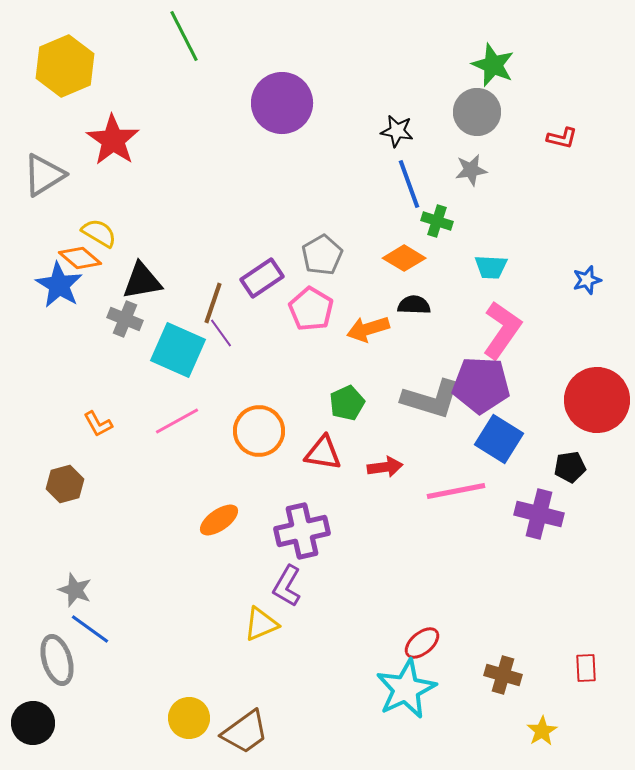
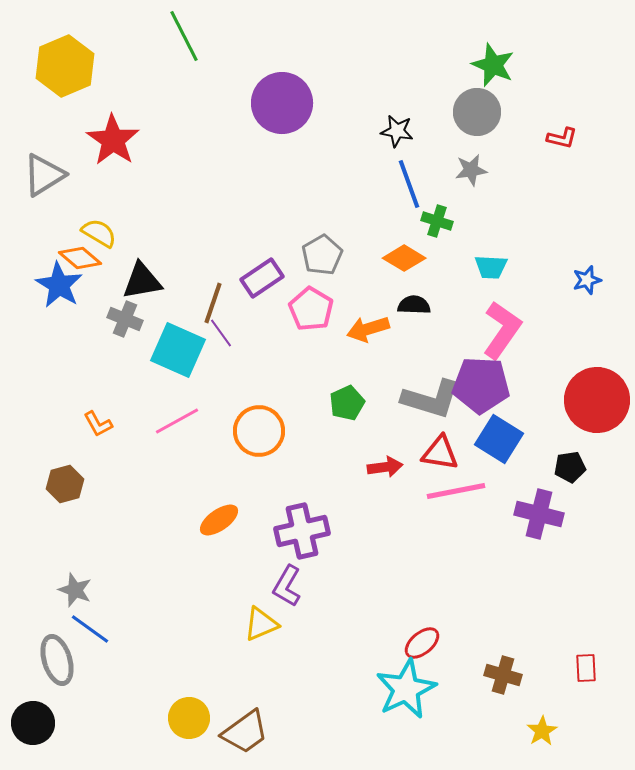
red triangle at (323, 453): moved 117 px right
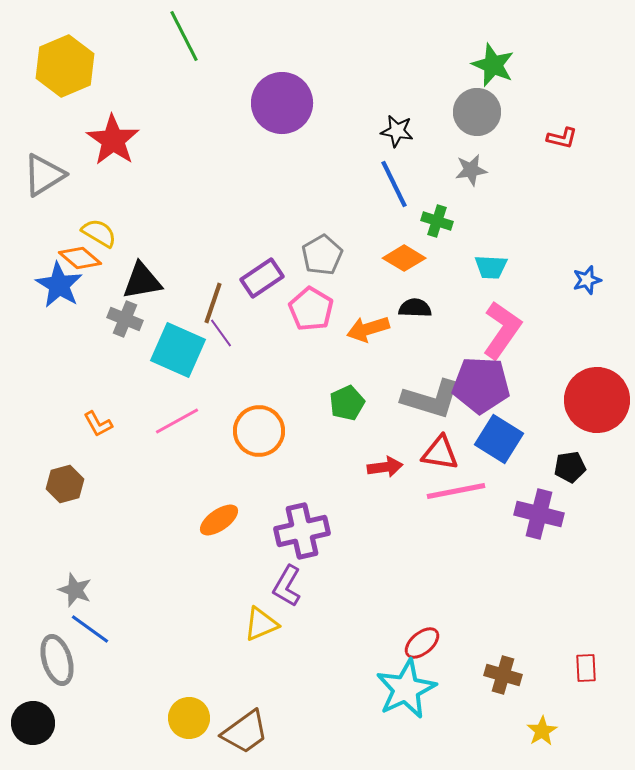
blue line at (409, 184): moved 15 px left; rotated 6 degrees counterclockwise
black semicircle at (414, 305): moved 1 px right, 3 px down
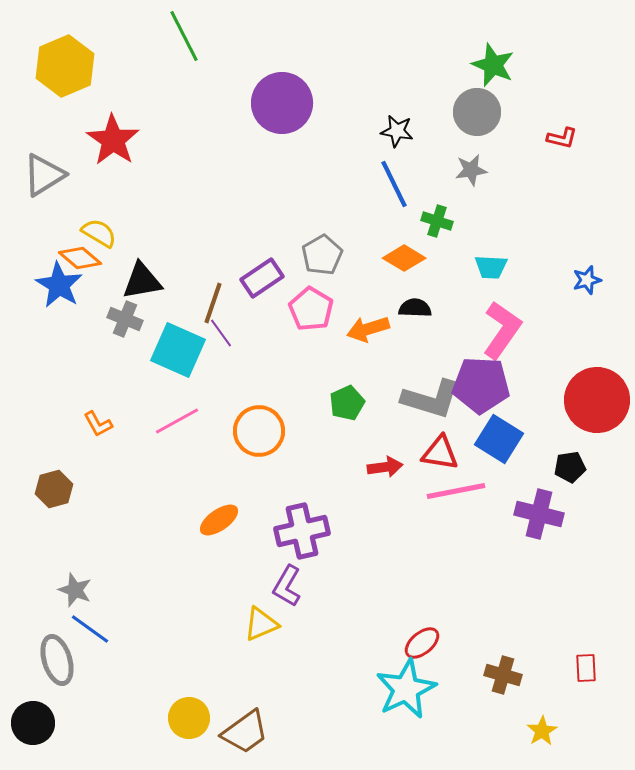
brown hexagon at (65, 484): moved 11 px left, 5 px down
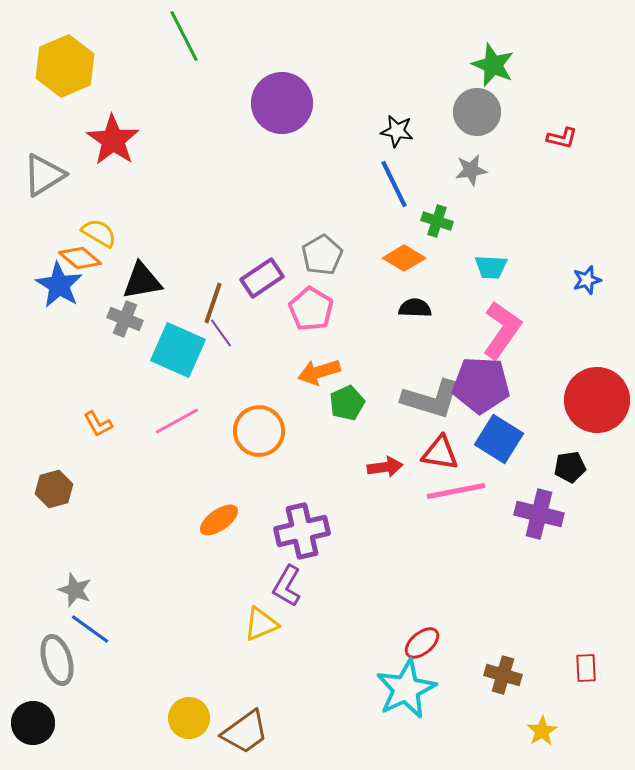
orange arrow at (368, 329): moved 49 px left, 43 px down
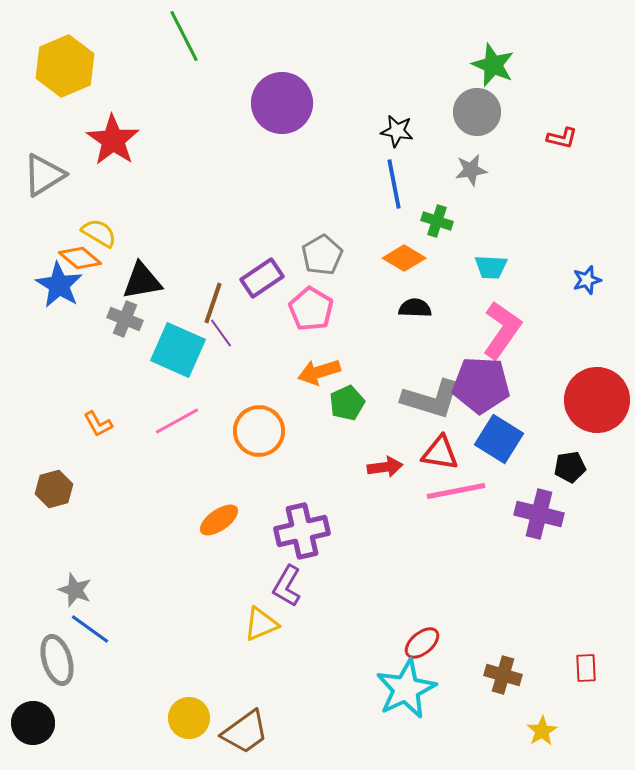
blue line at (394, 184): rotated 15 degrees clockwise
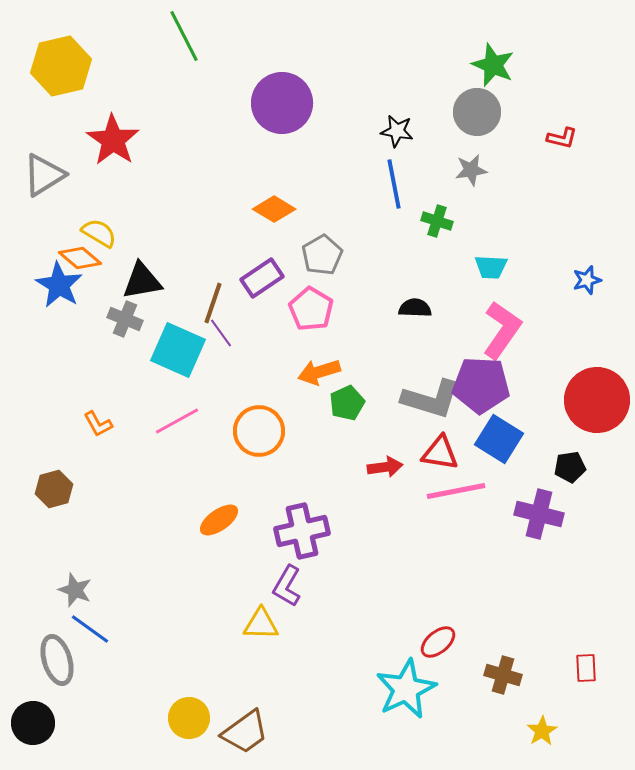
yellow hexagon at (65, 66): moved 4 px left; rotated 10 degrees clockwise
orange diamond at (404, 258): moved 130 px left, 49 px up
yellow triangle at (261, 624): rotated 24 degrees clockwise
red ellipse at (422, 643): moved 16 px right, 1 px up
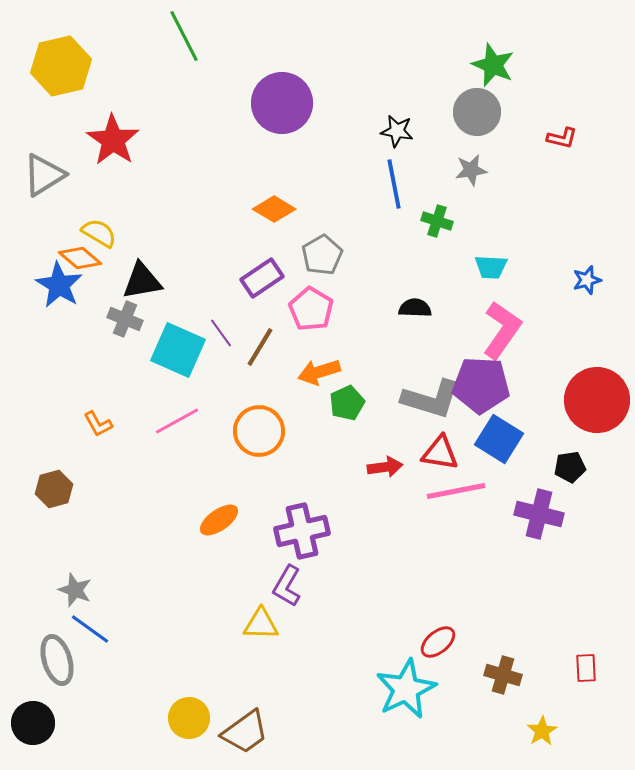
brown line at (213, 303): moved 47 px right, 44 px down; rotated 12 degrees clockwise
